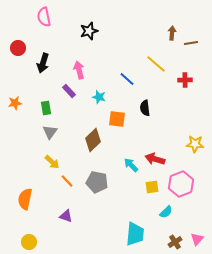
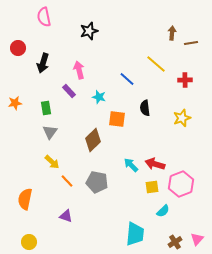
yellow star: moved 13 px left, 26 px up; rotated 24 degrees counterclockwise
red arrow: moved 5 px down
cyan semicircle: moved 3 px left, 1 px up
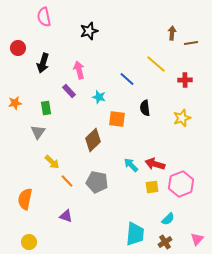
gray triangle: moved 12 px left
cyan semicircle: moved 5 px right, 8 px down
brown cross: moved 10 px left
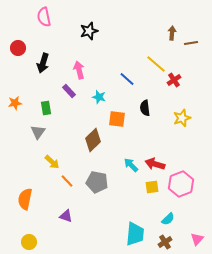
red cross: moved 11 px left; rotated 32 degrees counterclockwise
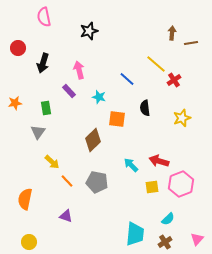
red arrow: moved 4 px right, 3 px up
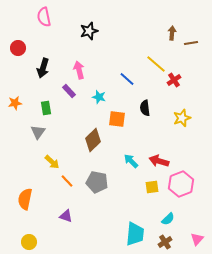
black arrow: moved 5 px down
cyan arrow: moved 4 px up
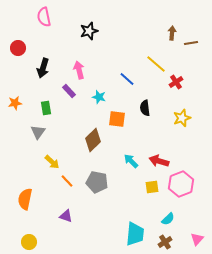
red cross: moved 2 px right, 2 px down
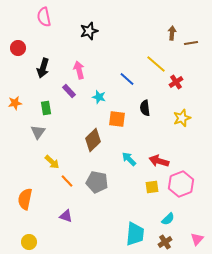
cyan arrow: moved 2 px left, 2 px up
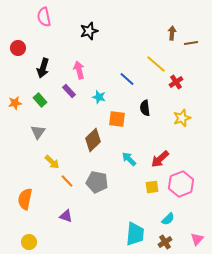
green rectangle: moved 6 px left, 8 px up; rotated 32 degrees counterclockwise
red arrow: moved 1 px right, 2 px up; rotated 60 degrees counterclockwise
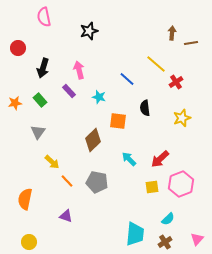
orange square: moved 1 px right, 2 px down
